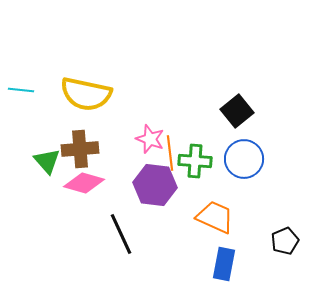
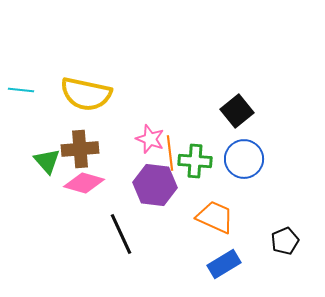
blue rectangle: rotated 48 degrees clockwise
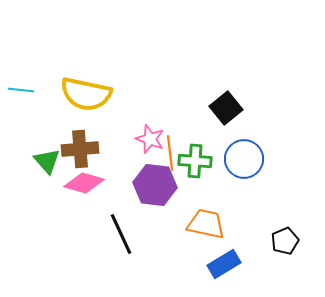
black square: moved 11 px left, 3 px up
orange trapezoid: moved 9 px left, 7 px down; rotated 12 degrees counterclockwise
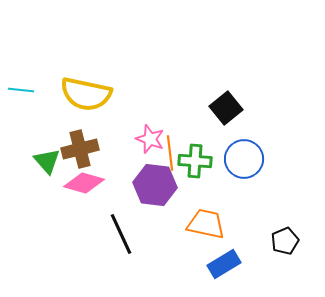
brown cross: rotated 9 degrees counterclockwise
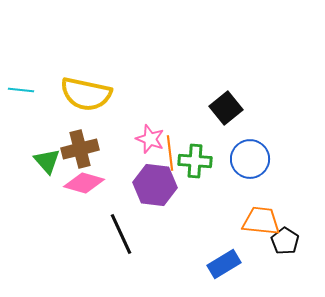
blue circle: moved 6 px right
orange trapezoid: moved 55 px right, 3 px up; rotated 6 degrees counterclockwise
black pentagon: rotated 16 degrees counterclockwise
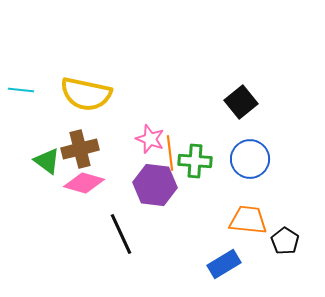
black square: moved 15 px right, 6 px up
green triangle: rotated 12 degrees counterclockwise
orange trapezoid: moved 13 px left, 1 px up
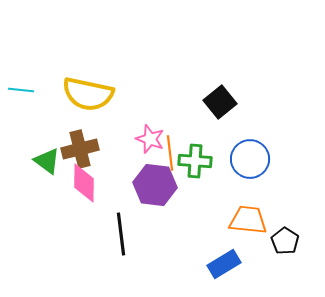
yellow semicircle: moved 2 px right
black square: moved 21 px left
pink diamond: rotated 75 degrees clockwise
black line: rotated 18 degrees clockwise
